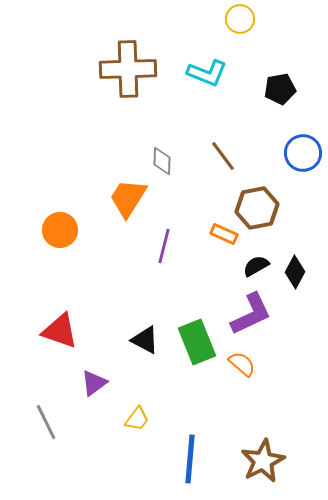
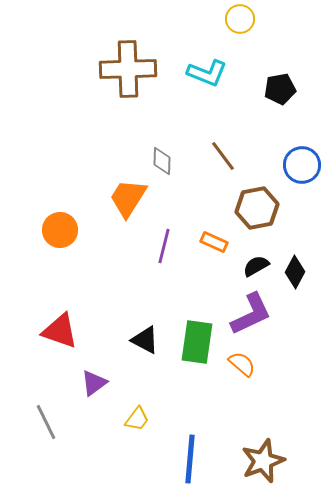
blue circle: moved 1 px left, 12 px down
orange rectangle: moved 10 px left, 8 px down
green rectangle: rotated 30 degrees clockwise
brown star: rotated 6 degrees clockwise
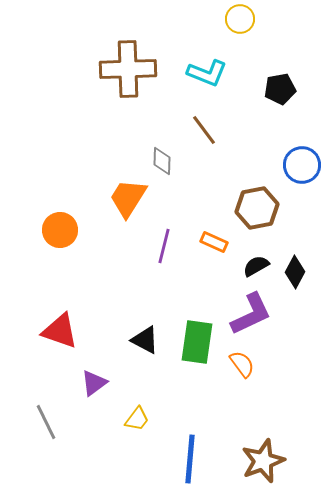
brown line: moved 19 px left, 26 px up
orange semicircle: rotated 12 degrees clockwise
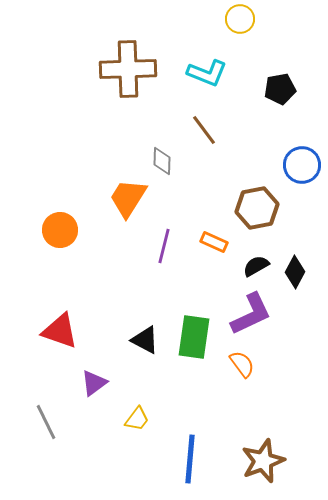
green rectangle: moved 3 px left, 5 px up
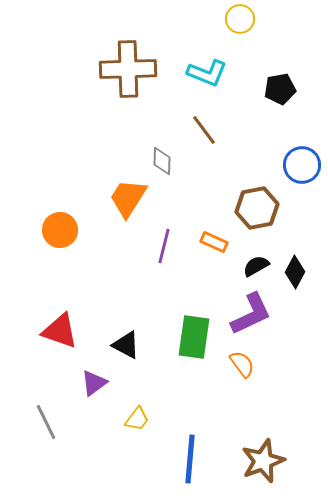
black triangle: moved 19 px left, 5 px down
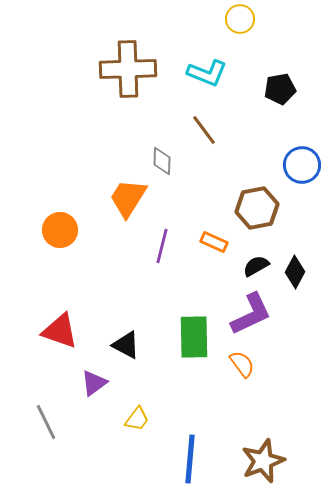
purple line: moved 2 px left
green rectangle: rotated 9 degrees counterclockwise
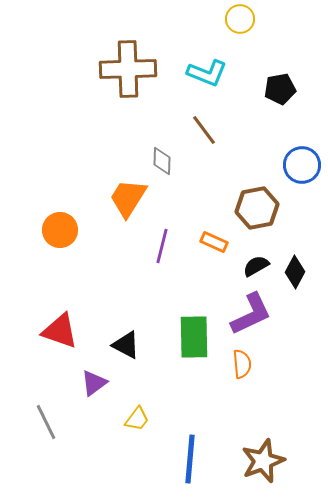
orange semicircle: rotated 32 degrees clockwise
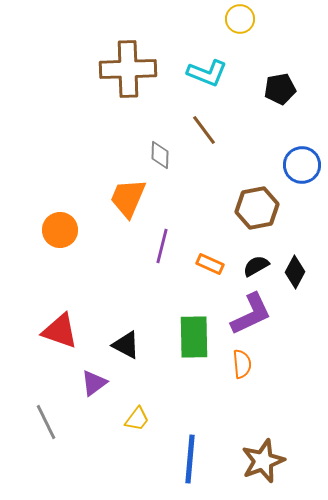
gray diamond: moved 2 px left, 6 px up
orange trapezoid: rotated 9 degrees counterclockwise
orange rectangle: moved 4 px left, 22 px down
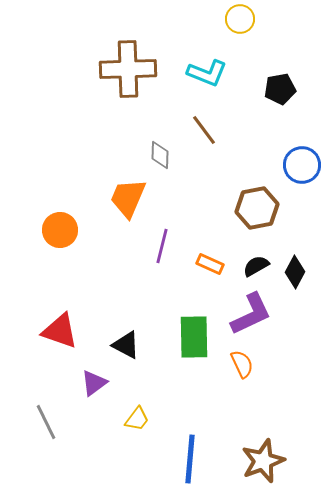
orange semicircle: rotated 20 degrees counterclockwise
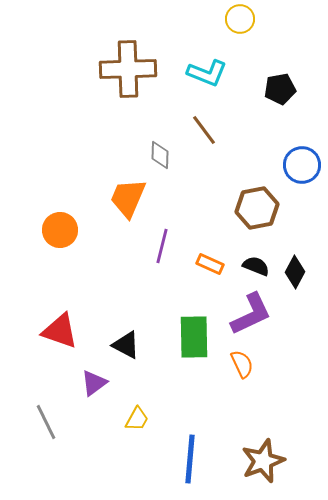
black semicircle: rotated 52 degrees clockwise
yellow trapezoid: rotated 8 degrees counterclockwise
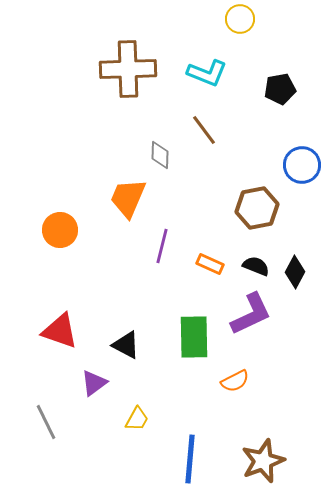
orange semicircle: moved 7 px left, 17 px down; rotated 88 degrees clockwise
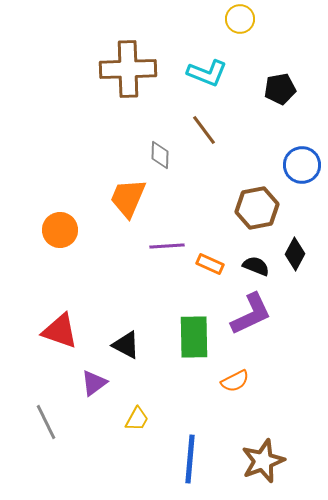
purple line: moved 5 px right; rotated 72 degrees clockwise
black diamond: moved 18 px up
